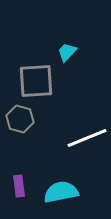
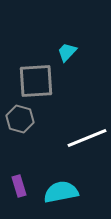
purple rectangle: rotated 10 degrees counterclockwise
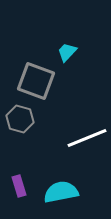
gray square: rotated 24 degrees clockwise
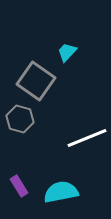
gray square: rotated 15 degrees clockwise
purple rectangle: rotated 15 degrees counterclockwise
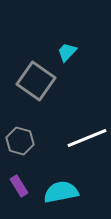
gray hexagon: moved 22 px down
